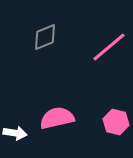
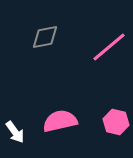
gray diamond: rotated 12 degrees clockwise
pink semicircle: moved 3 px right, 3 px down
white arrow: moved 1 px up; rotated 45 degrees clockwise
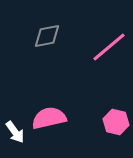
gray diamond: moved 2 px right, 1 px up
pink semicircle: moved 11 px left, 3 px up
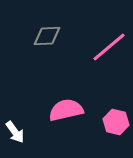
gray diamond: rotated 8 degrees clockwise
pink semicircle: moved 17 px right, 8 px up
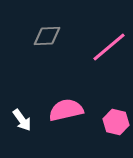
white arrow: moved 7 px right, 12 px up
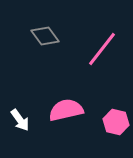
gray diamond: moved 2 px left; rotated 56 degrees clockwise
pink line: moved 7 px left, 2 px down; rotated 12 degrees counterclockwise
white arrow: moved 2 px left
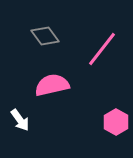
pink semicircle: moved 14 px left, 25 px up
pink hexagon: rotated 15 degrees clockwise
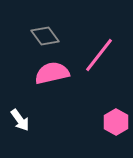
pink line: moved 3 px left, 6 px down
pink semicircle: moved 12 px up
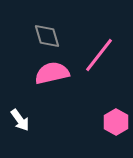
gray diamond: moved 2 px right; rotated 20 degrees clockwise
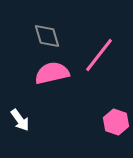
pink hexagon: rotated 10 degrees counterclockwise
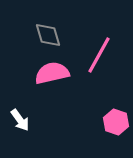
gray diamond: moved 1 px right, 1 px up
pink line: rotated 9 degrees counterclockwise
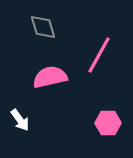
gray diamond: moved 5 px left, 8 px up
pink semicircle: moved 2 px left, 4 px down
pink hexagon: moved 8 px left, 1 px down; rotated 20 degrees counterclockwise
